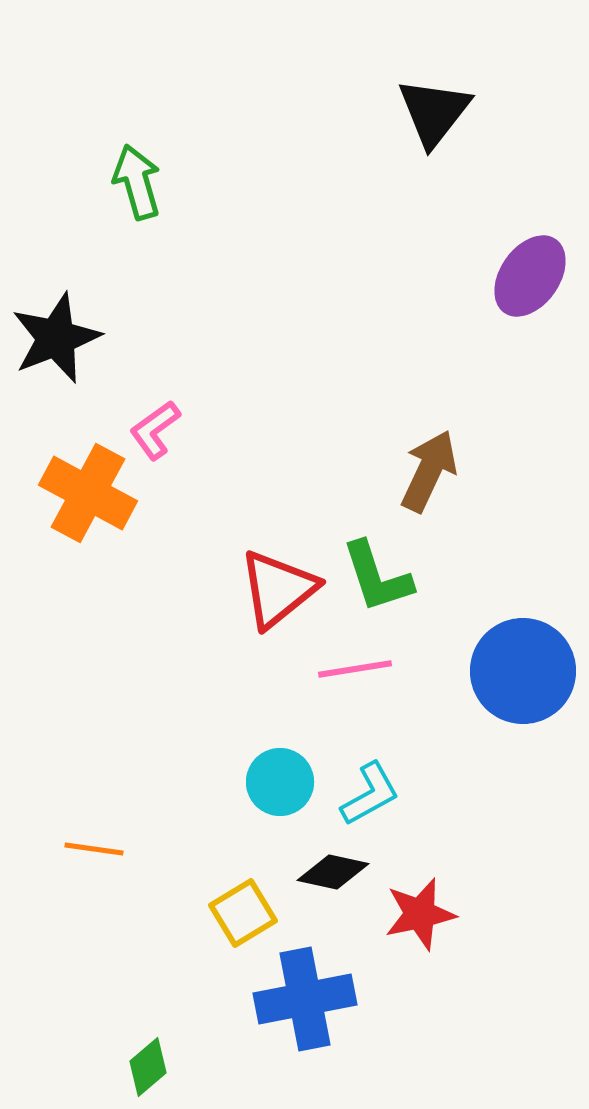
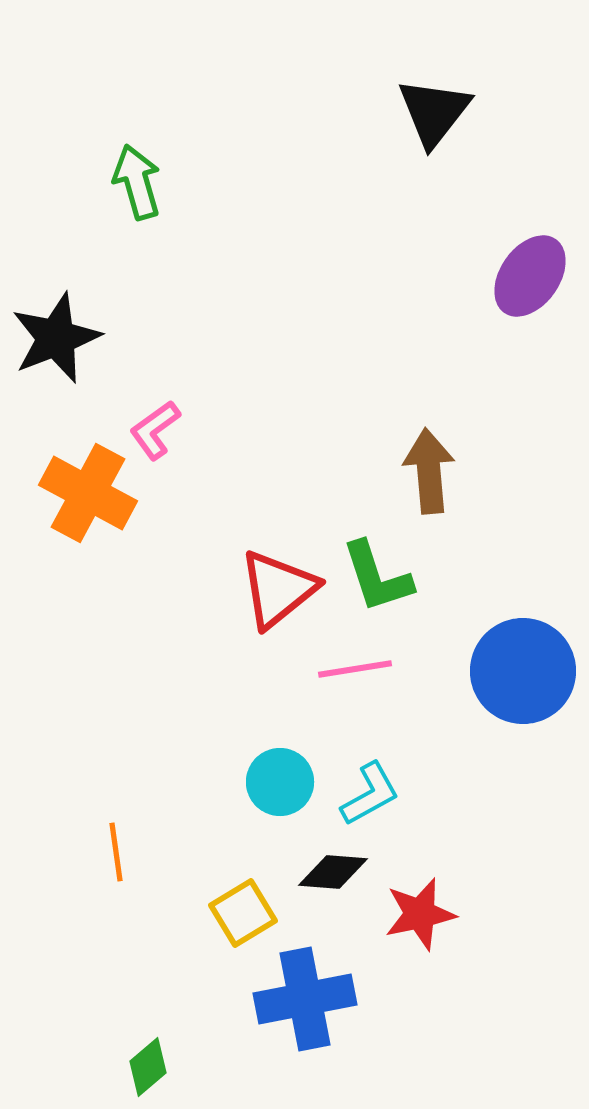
brown arrow: rotated 30 degrees counterclockwise
orange line: moved 22 px right, 3 px down; rotated 74 degrees clockwise
black diamond: rotated 8 degrees counterclockwise
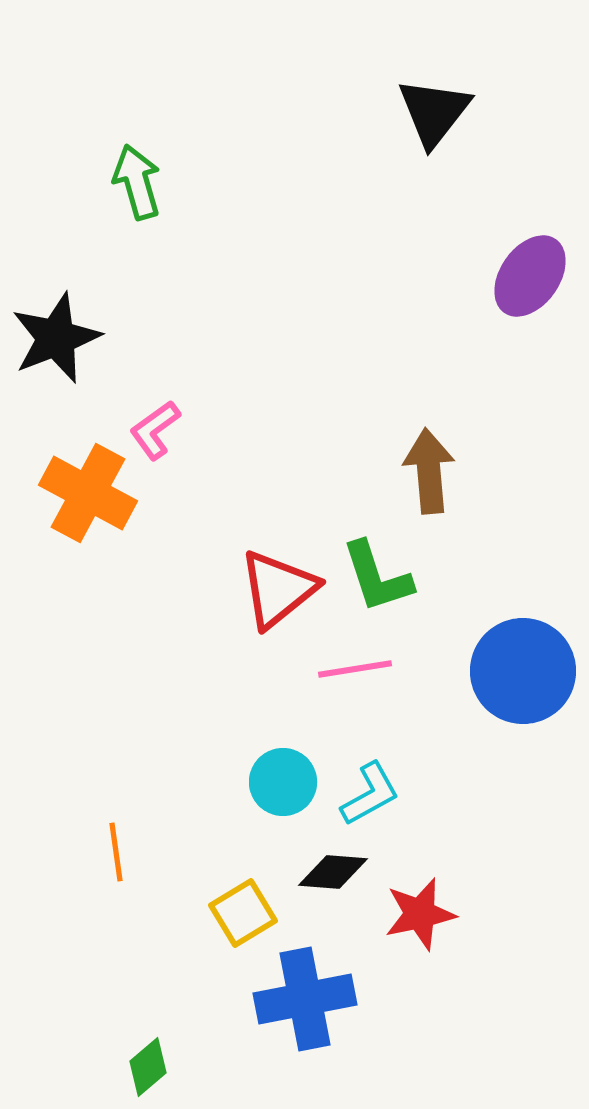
cyan circle: moved 3 px right
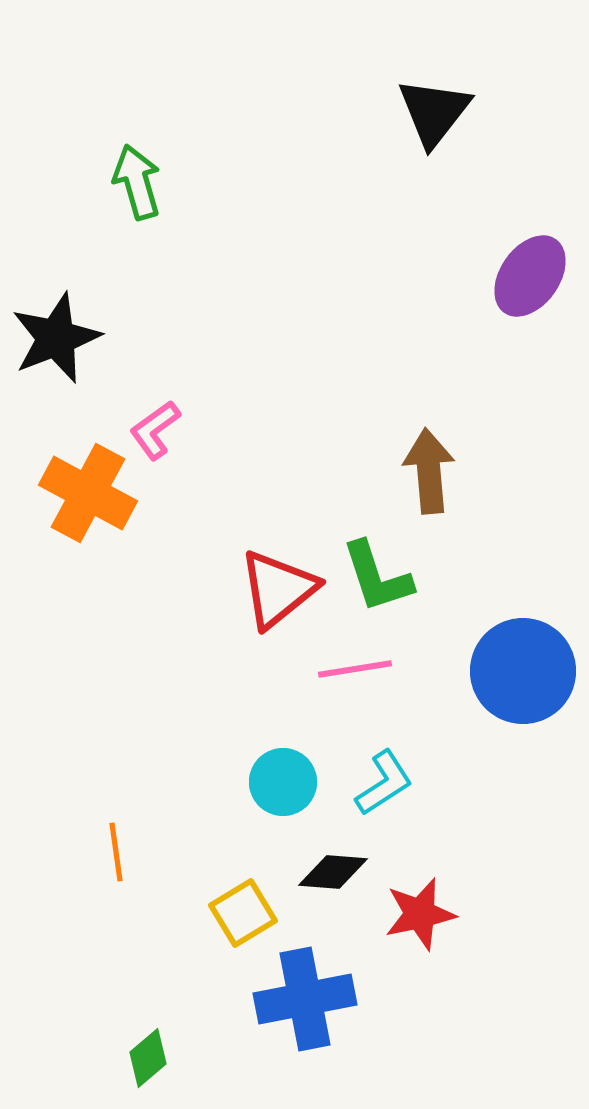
cyan L-shape: moved 14 px right, 11 px up; rotated 4 degrees counterclockwise
green diamond: moved 9 px up
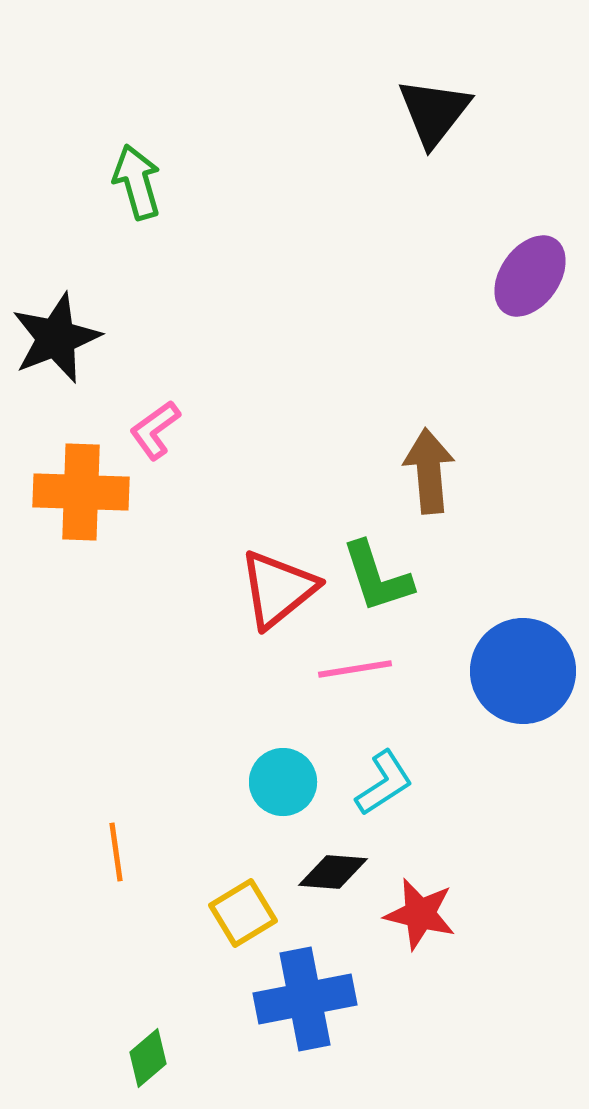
orange cross: moved 7 px left, 1 px up; rotated 26 degrees counterclockwise
red star: rotated 26 degrees clockwise
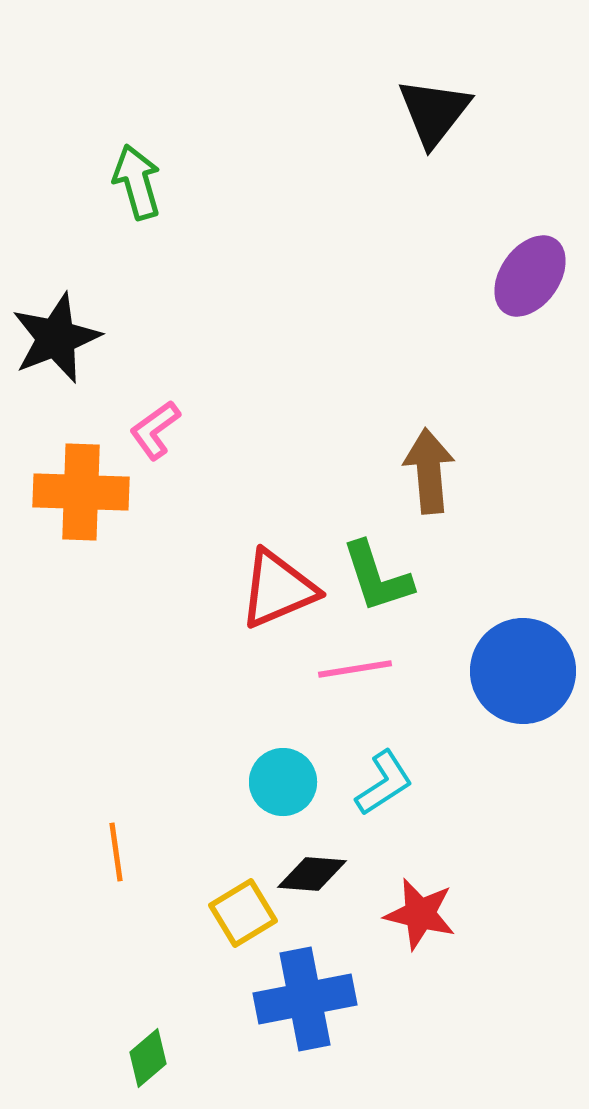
red triangle: rotated 16 degrees clockwise
black diamond: moved 21 px left, 2 px down
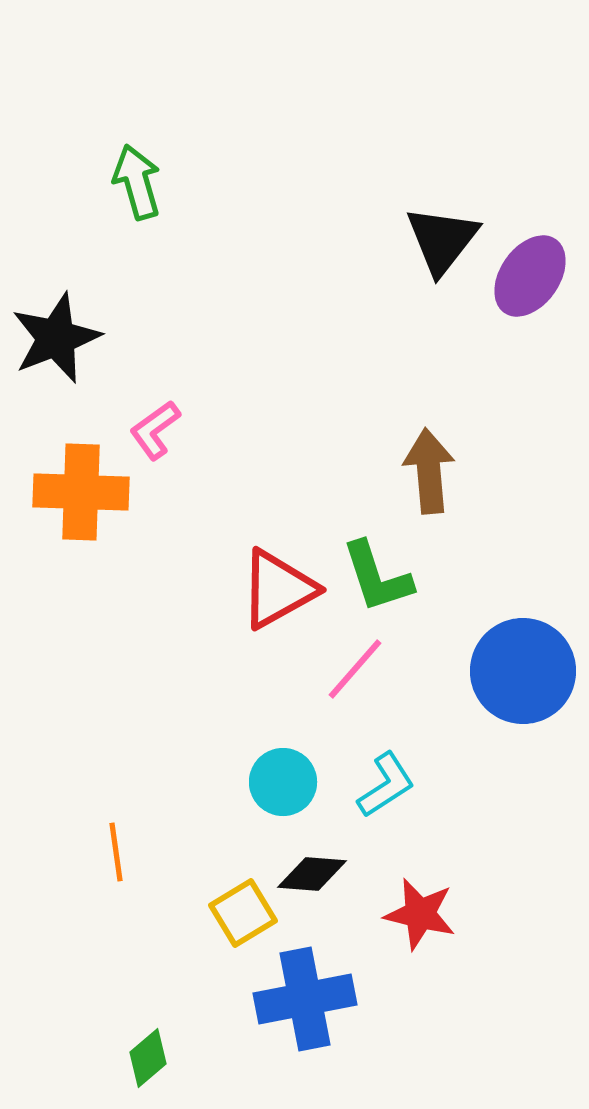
black triangle: moved 8 px right, 128 px down
red triangle: rotated 6 degrees counterclockwise
pink line: rotated 40 degrees counterclockwise
cyan L-shape: moved 2 px right, 2 px down
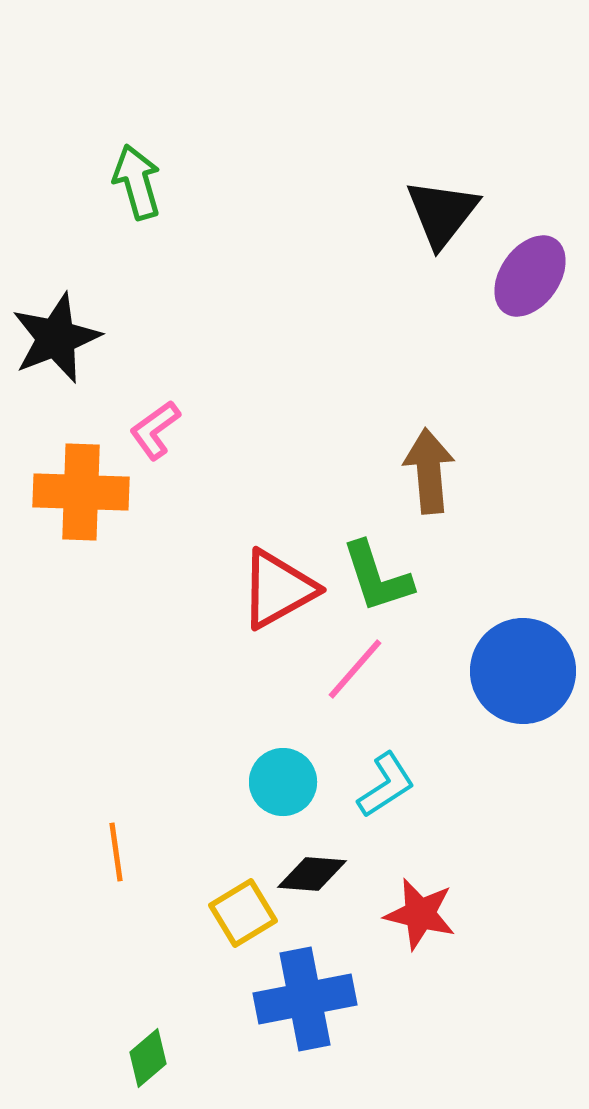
black triangle: moved 27 px up
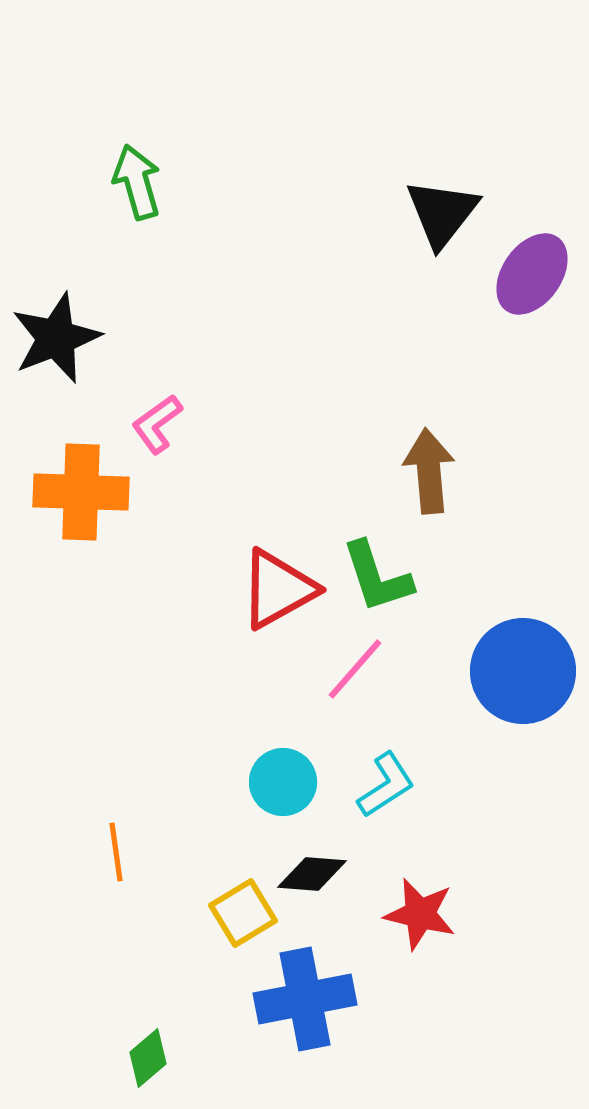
purple ellipse: moved 2 px right, 2 px up
pink L-shape: moved 2 px right, 6 px up
